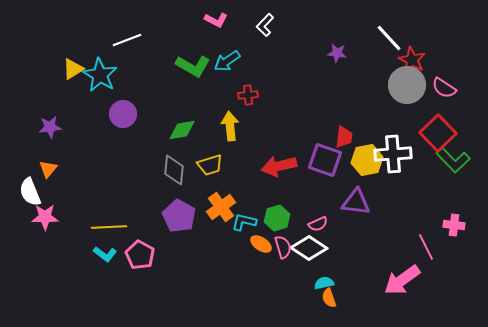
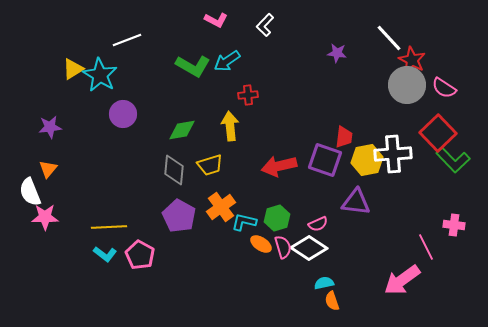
orange semicircle at (329, 298): moved 3 px right, 3 px down
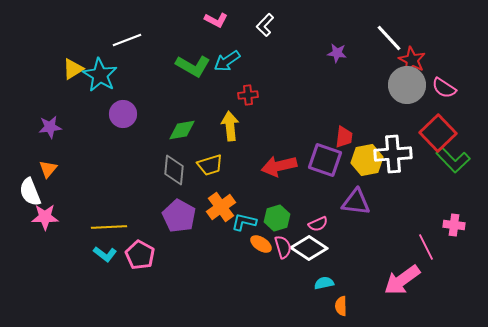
orange semicircle at (332, 301): moved 9 px right, 5 px down; rotated 18 degrees clockwise
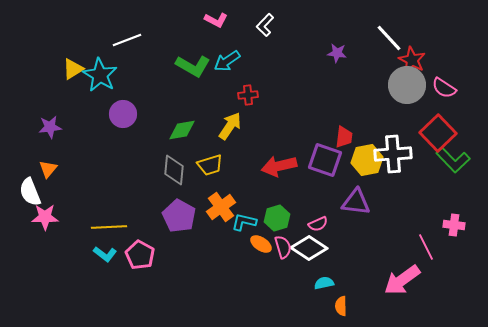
yellow arrow at (230, 126): rotated 40 degrees clockwise
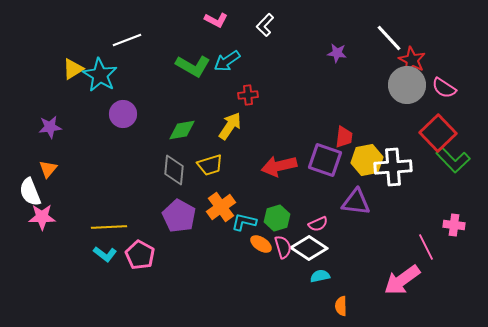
white cross at (393, 154): moved 13 px down
pink star at (45, 217): moved 3 px left
cyan semicircle at (324, 283): moved 4 px left, 7 px up
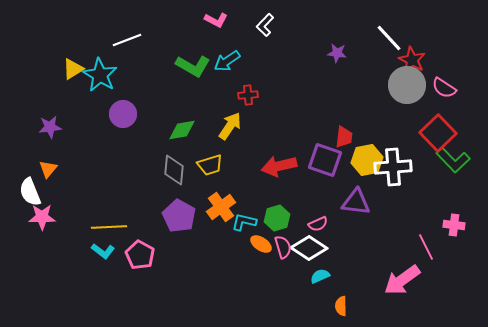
cyan L-shape at (105, 254): moved 2 px left, 3 px up
cyan semicircle at (320, 276): rotated 12 degrees counterclockwise
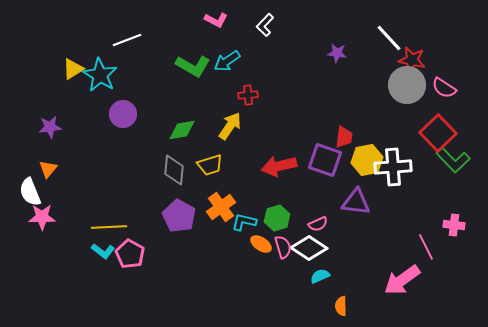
red star at (412, 60): rotated 16 degrees counterclockwise
pink pentagon at (140, 255): moved 10 px left, 1 px up
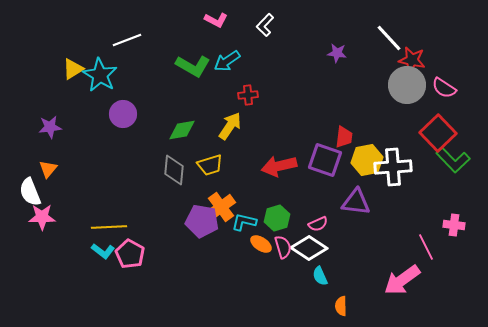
purple pentagon at (179, 216): moved 23 px right, 5 px down; rotated 20 degrees counterclockwise
cyan semicircle at (320, 276): rotated 90 degrees counterclockwise
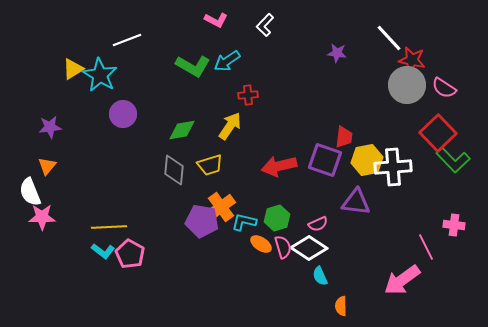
orange triangle at (48, 169): moved 1 px left, 3 px up
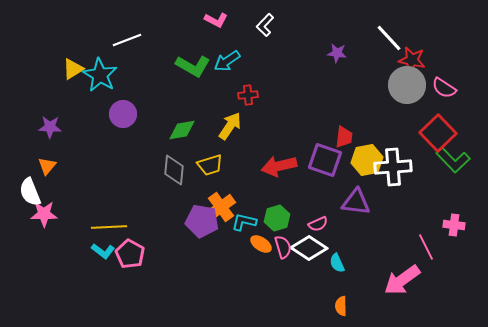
purple star at (50, 127): rotated 10 degrees clockwise
pink star at (42, 217): moved 2 px right, 3 px up
cyan semicircle at (320, 276): moved 17 px right, 13 px up
